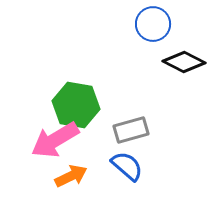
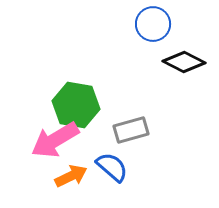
blue semicircle: moved 15 px left, 1 px down
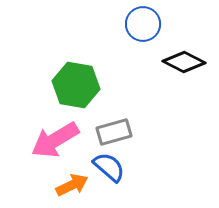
blue circle: moved 10 px left
green hexagon: moved 20 px up
gray rectangle: moved 17 px left, 2 px down
blue semicircle: moved 3 px left
orange arrow: moved 1 px right, 9 px down
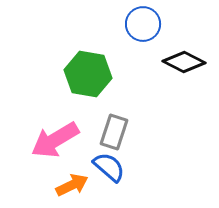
green hexagon: moved 12 px right, 11 px up
gray rectangle: rotated 56 degrees counterclockwise
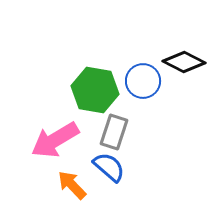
blue circle: moved 57 px down
green hexagon: moved 7 px right, 16 px down
orange arrow: rotated 108 degrees counterclockwise
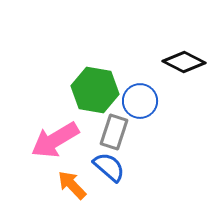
blue circle: moved 3 px left, 20 px down
